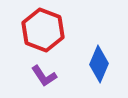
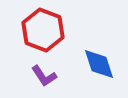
blue diamond: rotated 42 degrees counterclockwise
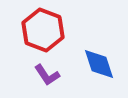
purple L-shape: moved 3 px right, 1 px up
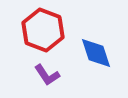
blue diamond: moved 3 px left, 11 px up
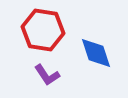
red hexagon: rotated 12 degrees counterclockwise
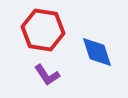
blue diamond: moved 1 px right, 1 px up
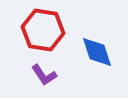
purple L-shape: moved 3 px left
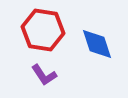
blue diamond: moved 8 px up
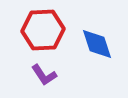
red hexagon: rotated 12 degrees counterclockwise
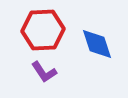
purple L-shape: moved 3 px up
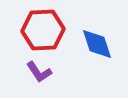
purple L-shape: moved 5 px left
